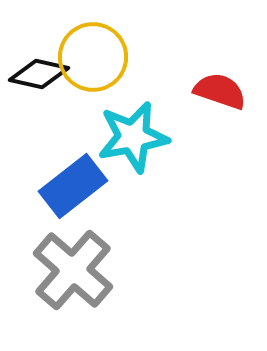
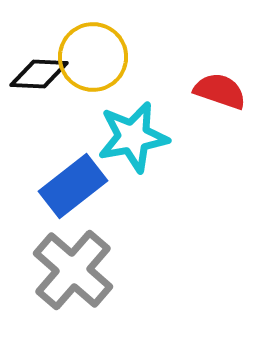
black diamond: rotated 10 degrees counterclockwise
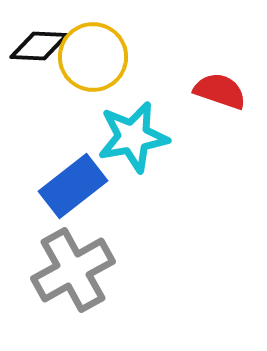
black diamond: moved 28 px up
gray cross: rotated 20 degrees clockwise
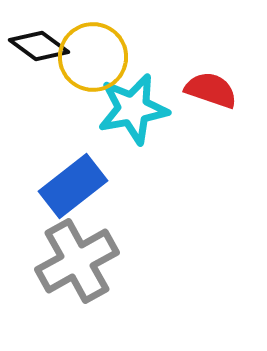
black diamond: rotated 34 degrees clockwise
red semicircle: moved 9 px left, 1 px up
cyan star: moved 28 px up
gray cross: moved 4 px right, 9 px up
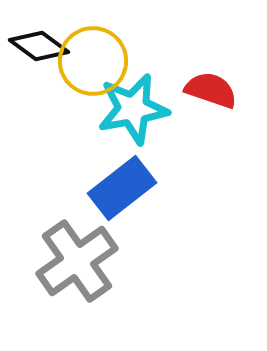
yellow circle: moved 4 px down
blue rectangle: moved 49 px right, 2 px down
gray cross: rotated 6 degrees counterclockwise
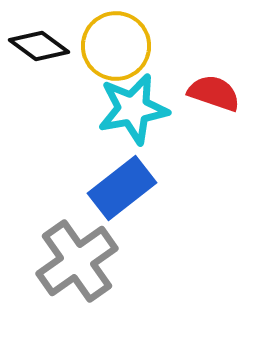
yellow circle: moved 23 px right, 15 px up
red semicircle: moved 3 px right, 3 px down
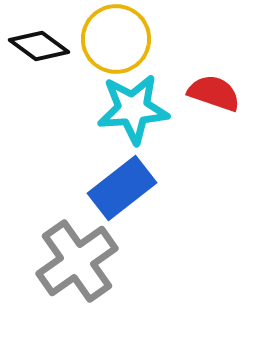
yellow circle: moved 7 px up
cyan star: rotated 6 degrees clockwise
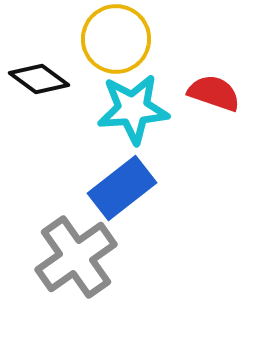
black diamond: moved 33 px down
gray cross: moved 1 px left, 4 px up
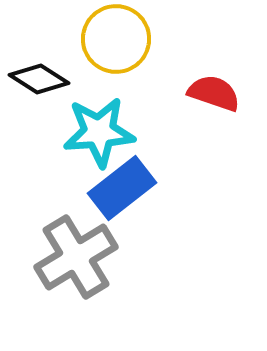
black diamond: rotated 4 degrees counterclockwise
cyan star: moved 34 px left, 23 px down
gray cross: rotated 4 degrees clockwise
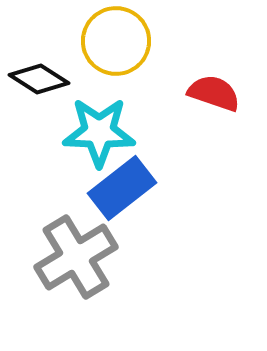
yellow circle: moved 2 px down
cyan star: rotated 6 degrees clockwise
